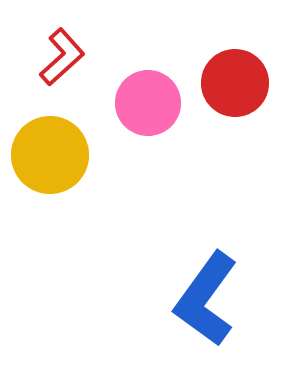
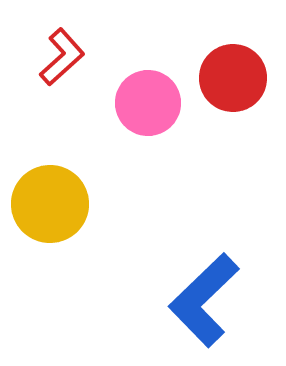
red circle: moved 2 px left, 5 px up
yellow circle: moved 49 px down
blue L-shape: moved 2 px left, 1 px down; rotated 10 degrees clockwise
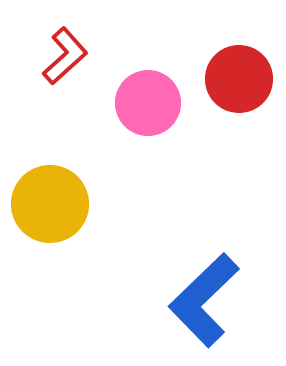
red L-shape: moved 3 px right, 1 px up
red circle: moved 6 px right, 1 px down
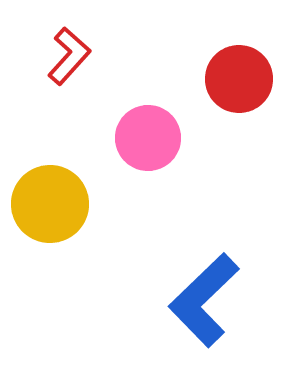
red L-shape: moved 4 px right; rotated 6 degrees counterclockwise
pink circle: moved 35 px down
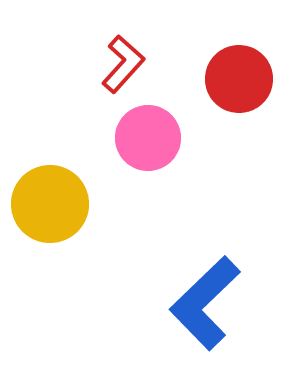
red L-shape: moved 54 px right, 8 px down
blue L-shape: moved 1 px right, 3 px down
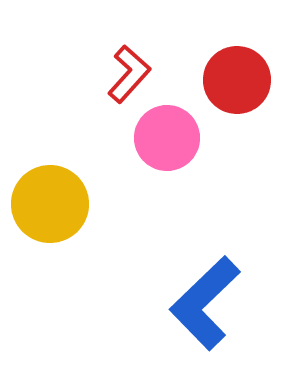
red L-shape: moved 6 px right, 10 px down
red circle: moved 2 px left, 1 px down
pink circle: moved 19 px right
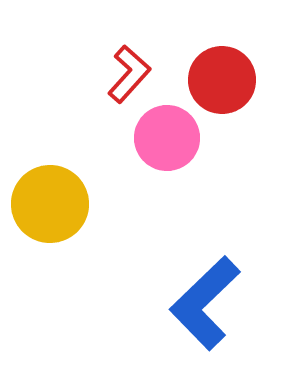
red circle: moved 15 px left
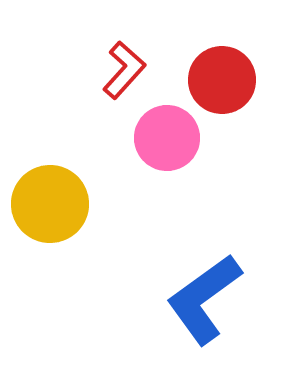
red L-shape: moved 5 px left, 4 px up
blue L-shape: moved 1 px left, 4 px up; rotated 8 degrees clockwise
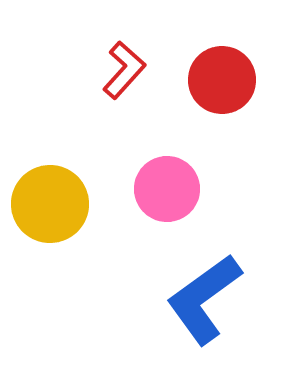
pink circle: moved 51 px down
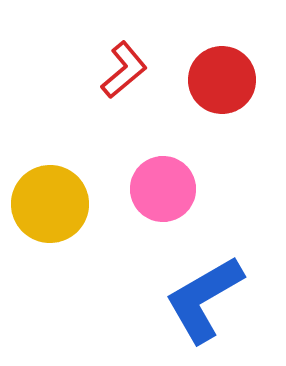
red L-shape: rotated 8 degrees clockwise
pink circle: moved 4 px left
blue L-shape: rotated 6 degrees clockwise
